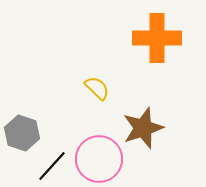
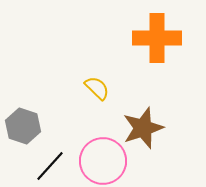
gray hexagon: moved 1 px right, 7 px up
pink circle: moved 4 px right, 2 px down
black line: moved 2 px left
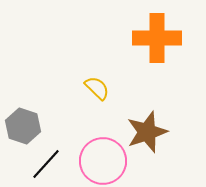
brown star: moved 4 px right, 4 px down
black line: moved 4 px left, 2 px up
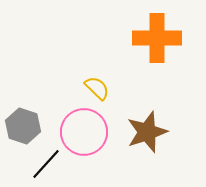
pink circle: moved 19 px left, 29 px up
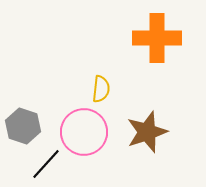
yellow semicircle: moved 4 px right, 1 px down; rotated 52 degrees clockwise
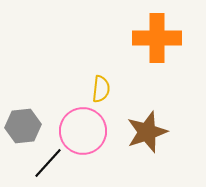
gray hexagon: rotated 24 degrees counterclockwise
pink circle: moved 1 px left, 1 px up
black line: moved 2 px right, 1 px up
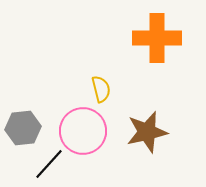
yellow semicircle: rotated 20 degrees counterclockwise
gray hexagon: moved 2 px down
brown star: rotated 6 degrees clockwise
black line: moved 1 px right, 1 px down
